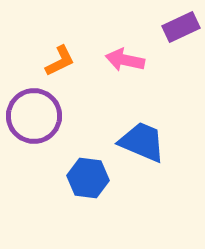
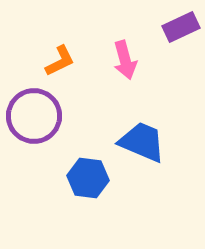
pink arrow: rotated 117 degrees counterclockwise
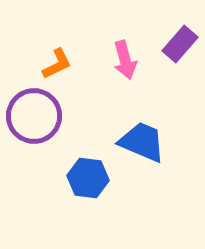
purple rectangle: moved 1 px left, 17 px down; rotated 24 degrees counterclockwise
orange L-shape: moved 3 px left, 3 px down
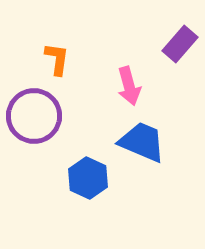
pink arrow: moved 4 px right, 26 px down
orange L-shape: moved 5 px up; rotated 56 degrees counterclockwise
blue hexagon: rotated 18 degrees clockwise
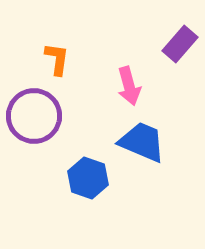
blue hexagon: rotated 6 degrees counterclockwise
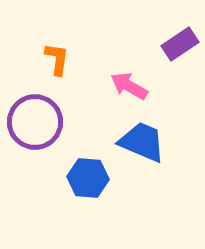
purple rectangle: rotated 15 degrees clockwise
pink arrow: rotated 135 degrees clockwise
purple circle: moved 1 px right, 6 px down
blue hexagon: rotated 15 degrees counterclockwise
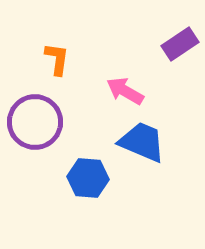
pink arrow: moved 4 px left, 5 px down
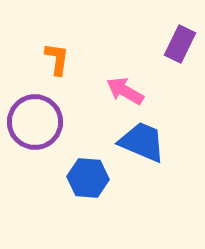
purple rectangle: rotated 30 degrees counterclockwise
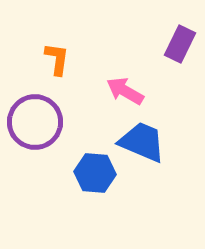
blue hexagon: moved 7 px right, 5 px up
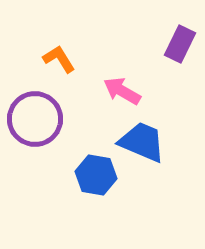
orange L-shape: moved 2 px right; rotated 40 degrees counterclockwise
pink arrow: moved 3 px left
purple circle: moved 3 px up
blue hexagon: moved 1 px right, 2 px down; rotated 6 degrees clockwise
